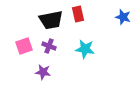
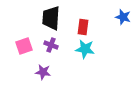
red rectangle: moved 5 px right, 13 px down; rotated 21 degrees clockwise
black trapezoid: moved 2 px up; rotated 105 degrees clockwise
purple cross: moved 2 px right, 1 px up
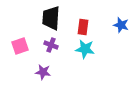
blue star: moved 2 px left, 8 px down
pink square: moved 4 px left
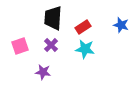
black trapezoid: moved 2 px right
red rectangle: rotated 49 degrees clockwise
purple cross: rotated 24 degrees clockwise
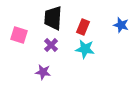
red rectangle: rotated 35 degrees counterclockwise
pink square: moved 1 px left, 11 px up; rotated 36 degrees clockwise
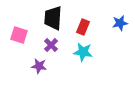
blue star: moved 1 px left, 2 px up; rotated 28 degrees counterclockwise
cyan star: moved 2 px left, 3 px down
purple star: moved 4 px left, 6 px up
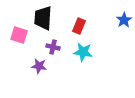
black trapezoid: moved 10 px left
blue star: moved 4 px right, 3 px up; rotated 21 degrees counterclockwise
red rectangle: moved 4 px left, 1 px up
purple cross: moved 2 px right, 2 px down; rotated 32 degrees counterclockwise
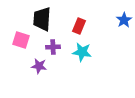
black trapezoid: moved 1 px left, 1 px down
pink square: moved 2 px right, 5 px down
purple cross: rotated 16 degrees counterclockwise
cyan star: moved 1 px left
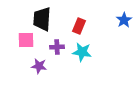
pink square: moved 5 px right; rotated 18 degrees counterclockwise
purple cross: moved 4 px right
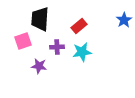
black trapezoid: moved 2 px left
red rectangle: rotated 28 degrees clockwise
pink square: moved 3 px left, 1 px down; rotated 18 degrees counterclockwise
cyan star: rotated 18 degrees counterclockwise
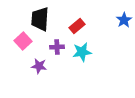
red rectangle: moved 2 px left
pink square: rotated 24 degrees counterclockwise
